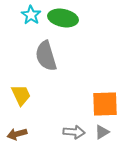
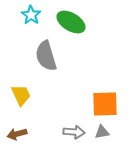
green ellipse: moved 8 px right, 4 px down; rotated 20 degrees clockwise
gray triangle: rotated 21 degrees clockwise
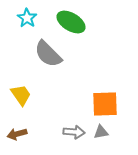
cyan star: moved 4 px left, 3 px down
gray semicircle: moved 2 px right, 2 px up; rotated 28 degrees counterclockwise
yellow trapezoid: rotated 10 degrees counterclockwise
gray triangle: moved 1 px left
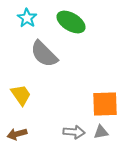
gray semicircle: moved 4 px left
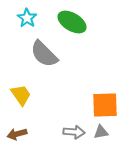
green ellipse: moved 1 px right
orange square: moved 1 px down
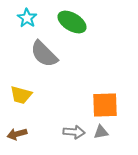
yellow trapezoid: rotated 140 degrees clockwise
